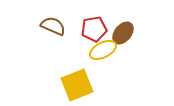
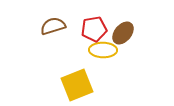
brown semicircle: rotated 40 degrees counterclockwise
yellow ellipse: rotated 28 degrees clockwise
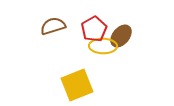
red pentagon: rotated 20 degrees counterclockwise
brown ellipse: moved 2 px left, 3 px down
yellow ellipse: moved 4 px up
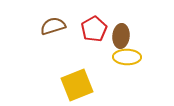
brown ellipse: rotated 35 degrees counterclockwise
yellow ellipse: moved 24 px right, 11 px down
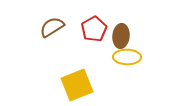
brown semicircle: moved 1 px left, 1 px down; rotated 15 degrees counterclockwise
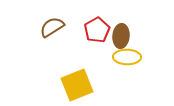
red pentagon: moved 3 px right, 1 px down
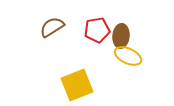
red pentagon: rotated 20 degrees clockwise
yellow ellipse: moved 1 px right, 1 px up; rotated 24 degrees clockwise
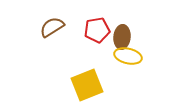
brown ellipse: moved 1 px right, 1 px down
yellow ellipse: rotated 12 degrees counterclockwise
yellow square: moved 10 px right
